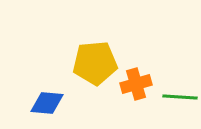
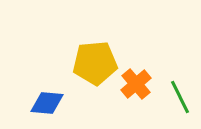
orange cross: rotated 24 degrees counterclockwise
green line: rotated 60 degrees clockwise
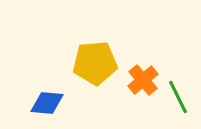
orange cross: moved 7 px right, 4 px up
green line: moved 2 px left
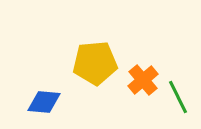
blue diamond: moved 3 px left, 1 px up
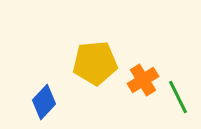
orange cross: rotated 8 degrees clockwise
blue diamond: rotated 52 degrees counterclockwise
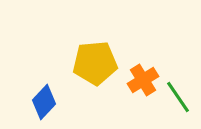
green line: rotated 8 degrees counterclockwise
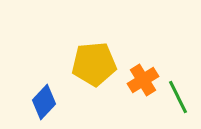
yellow pentagon: moved 1 px left, 1 px down
green line: rotated 8 degrees clockwise
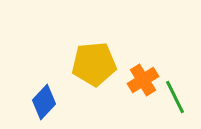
green line: moved 3 px left
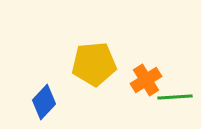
orange cross: moved 3 px right
green line: rotated 68 degrees counterclockwise
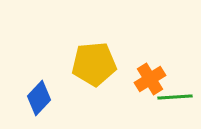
orange cross: moved 4 px right, 1 px up
blue diamond: moved 5 px left, 4 px up
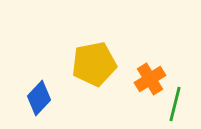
yellow pentagon: rotated 6 degrees counterclockwise
green line: moved 7 px down; rotated 72 degrees counterclockwise
